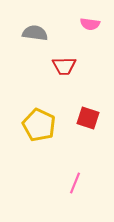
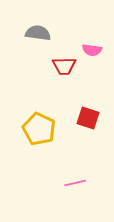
pink semicircle: moved 2 px right, 26 px down
gray semicircle: moved 3 px right
yellow pentagon: moved 4 px down
pink line: rotated 55 degrees clockwise
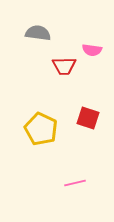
yellow pentagon: moved 2 px right
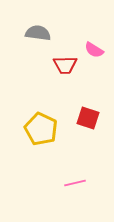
pink semicircle: moved 2 px right; rotated 24 degrees clockwise
red trapezoid: moved 1 px right, 1 px up
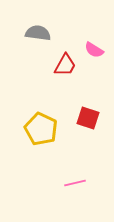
red trapezoid: rotated 60 degrees counterclockwise
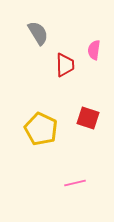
gray semicircle: rotated 50 degrees clockwise
pink semicircle: rotated 66 degrees clockwise
red trapezoid: rotated 30 degrees counterclockwise
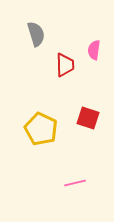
gray semicircle: moved 2 px left, 1 px down; rotated 15 degrees clockwise
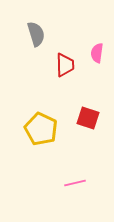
pink semicircle: moved 3 px right, 3 px down
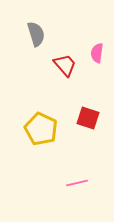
red trapezoid: rotated 40 degrees counterclockwise
pink line: moved 2 px right
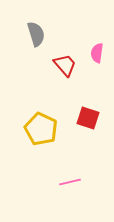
pink line: moved 7 px left, 1 px up
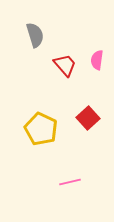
gray semicircle: moved 1 px left, 1 px down
pink semicircle: moved 7 px down
red square: rotated 30 degrees clockwise
